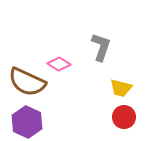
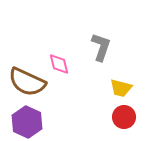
pink diamond: rotated 45 degrees clockwise
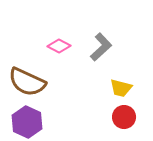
gray L-shape: rotated 28 degrees clockwise
pink diamond: moved 18 px up; rotated 50 degrees counterclockwise
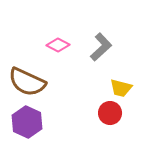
pink diamond: moved 1 px left, 1 px up
red circle: moved 14 px left, 4 px up
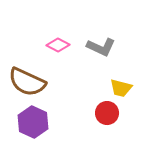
gray L-shape: rotated 68 degrees clockwise
red circle: moved 3 px left
purple hexagon: moved 6 px right
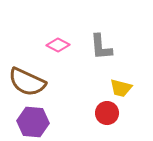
gray L-shape: rotated 60 degrees clockwise
purple hexagon: rotated 20 degrees counterclockwise
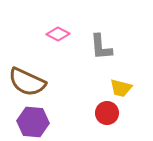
pink diamond: moved 11 px up
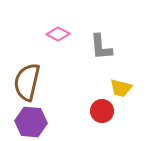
brown semicircle: rotated 78 degrees clockwise
red circle: moved 5 px left, 2 px up
purple hexagon: moved 2 px left
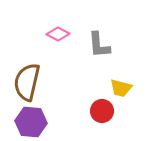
gray L-shape: moved 2 px left, 2 px up
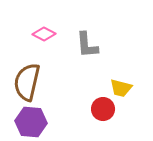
pink diamond: moved 14 px left
gray L-shape: moved 12 px left
red circle: moved 1 px right, 2 px up
